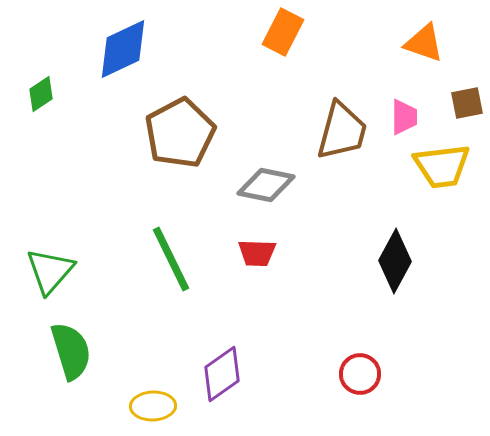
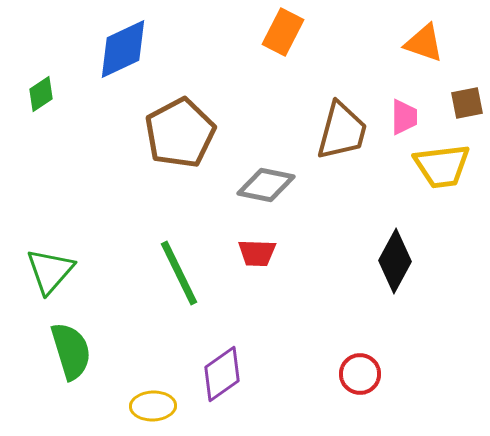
green line: moved 8 px right, 14 px down
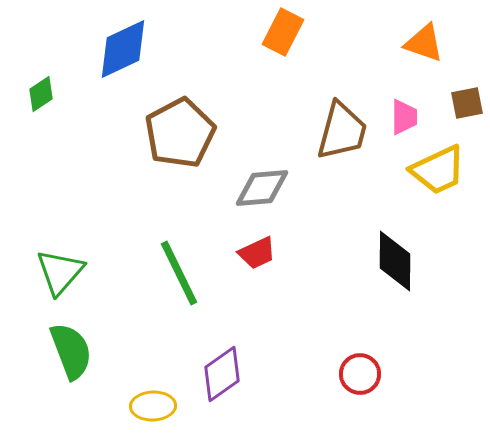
yellow trapezoid: moved 4 px left, 4 px down; rotated 18 degrees counterclockwise
gray diamond: moved 4 px left, 3 px down; rotated 16 degrees counterclockwise
red trapezoid: rotated 27 degrees counterclockwise
black diamond: rotated 28 degrees counterclockwise
green triangle: moved 10 px right, 1 px down
green semicircle: rotated 4 degrees counterclockwise
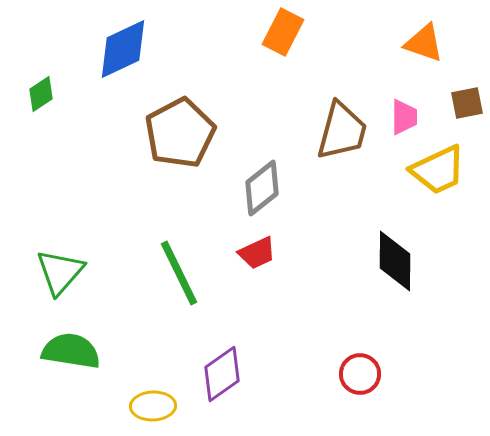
gray diamond: rotated 34 degrees counterclockwise
green semicircle: rotated 60 degrees counterclockwise
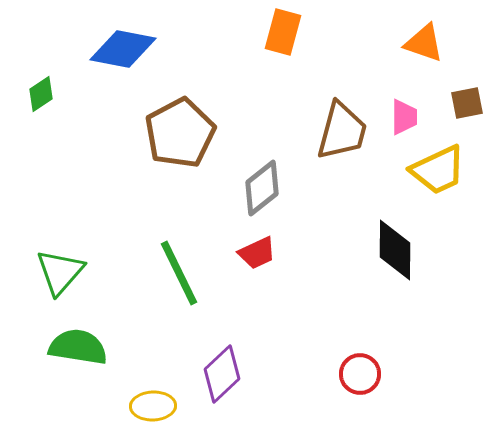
orange rectangle: rotated 12 degrees counterclockwise
blue diamond: rotated 36 degrees clockwise
black diamond: moved 11 px up
green semicircle: moved 7 px right, 4 px up
purple diamond: rotated 8 degrees counterclockwise
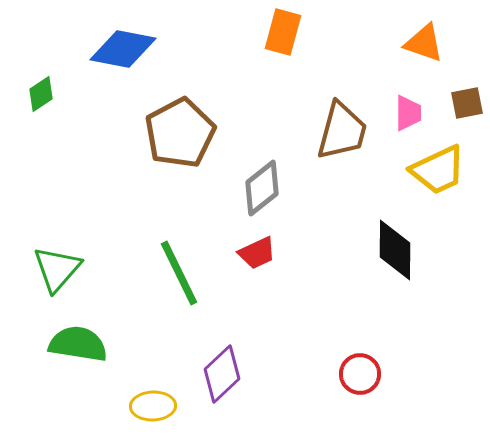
pink trapezoid: moved 4 px right, 4 px up
green triangle: moved 3 px left, 3 px up
green semicircle: moved 3 px up
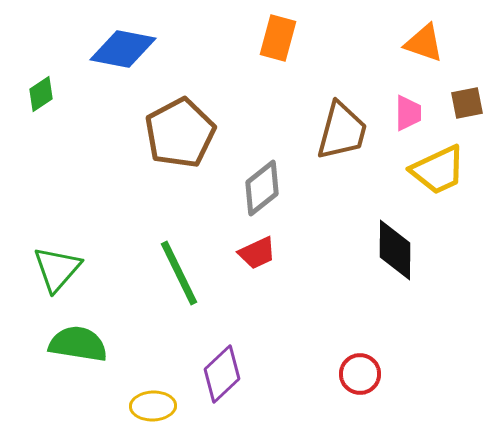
orange rectangle: moved 5 px left, 6 px down
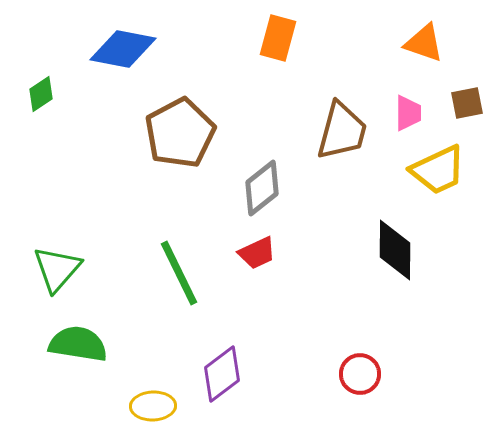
purple diamond: rotated 6 degrees clockwise
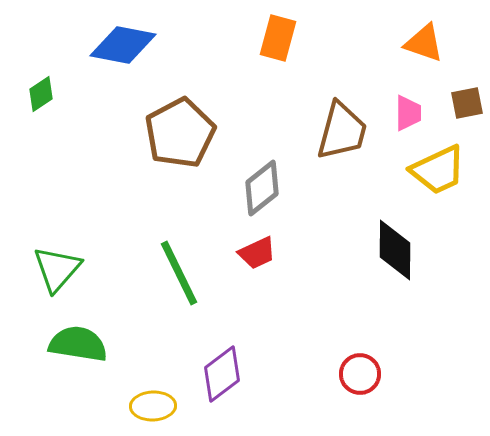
blue diamond: moved 4 px up
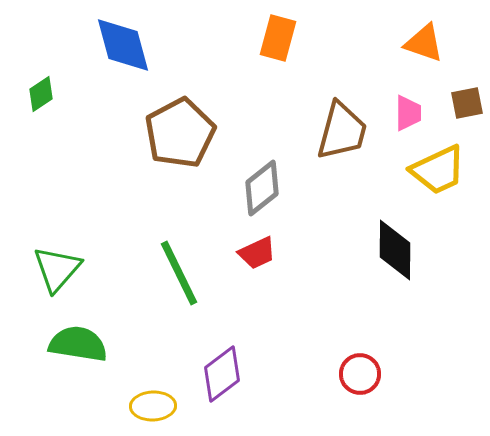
blue diamond: rotated 64 degrees clockwise
